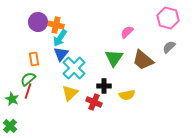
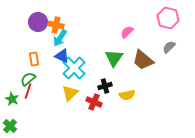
blue triangle: moved 1 px right, 2 px down; rotated 42 degrees counterclockwise
black cross: moved 1 px right; rotated 16 degrees counterclockwise
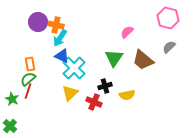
orange rectangle: moved 4 px left, 5 px down
